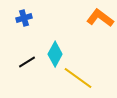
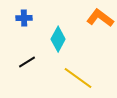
blue cross: rotated 14 degrees clockwise
cyan diamond: moved 3 px right, 15 px up
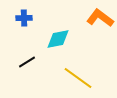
cyan diamond: rotated 50 degrees clockwise
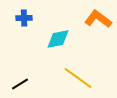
orange L-shape: moved 2 px left, 1 px down
black line: moved 7 px left, 22 px down
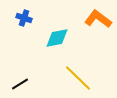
blue cross: rotated 21 degrees clockwise
cyan diamond: moved 1 px left, 1 px up
yellow line: rotated 8 degrees clockwise
